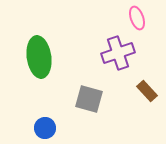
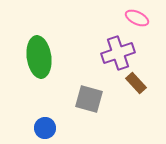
pink ellipse: rotated 45 degrees counterclockwise
brown rectangle: moved 11 px left, 8 px up
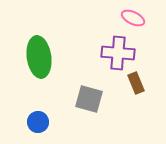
pink ellipse: moved 4 px left
purple cross: rotated 24 degrees clockwise
brown rectangle: rotated 20 degrees clockwise
blue circle: moved 7 px left, 6 px up
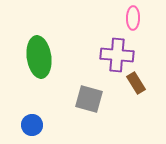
pink ellipse: rotated 65 degrees clockwise
purple cross: moved 1 px left, 2 px down
brown rectangle: rotated 10 degrees counterclockwise
blue circle: moved 6 px left, 3 px down
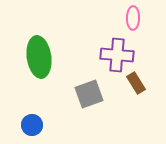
gray square: moved 5 px up; rotated 36 degrees counterclockwise
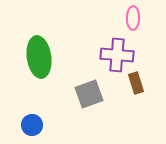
brown rectangle: rotated 15 degrees clockwise
